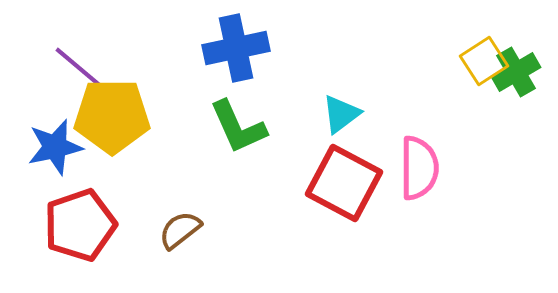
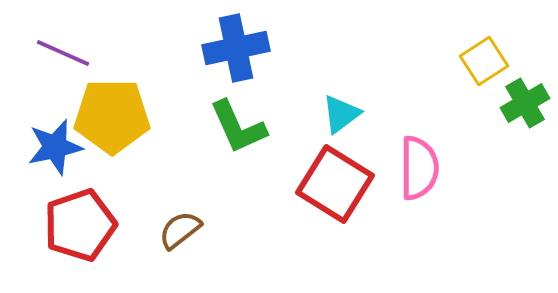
purple line: moved 15 px left, 14 px up; rotated 16 degrees counterclockwise
green cross: moved 9 px right, 31 px down
red square: moved 9 px left, 1 px down; rotated 4 degrees clockwise
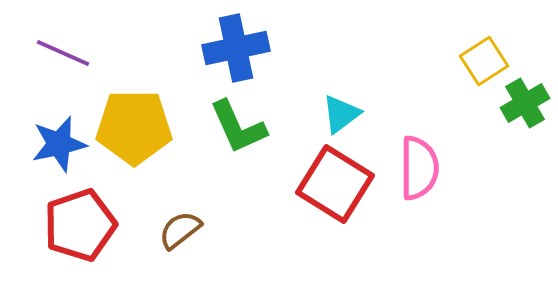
yellow pentagon: moved 22 px right, 11 px down
blue star: moved 4 px right, 3 px up
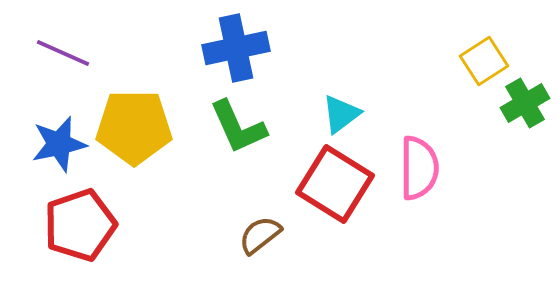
brown semicircle: moved 80 px right, 5 px down
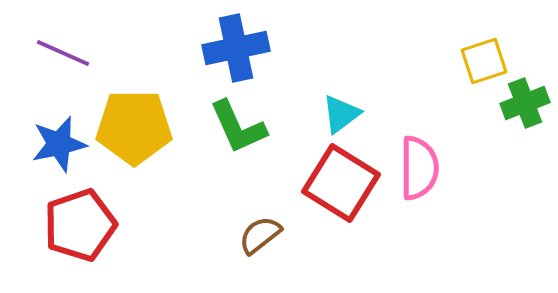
yellow square: rotated 15 degrees clockwise
green cross: rotated 9 degrees clockwise
red square: moved 6 px right, 1 px up
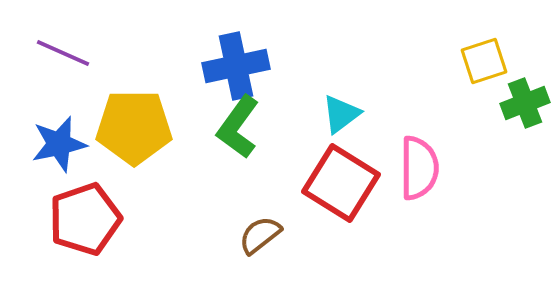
blue cross: moved 18 px down
green L-shape: rotated 60 degrees clockwise
red pentagon: moved 5 px right, 6 px up
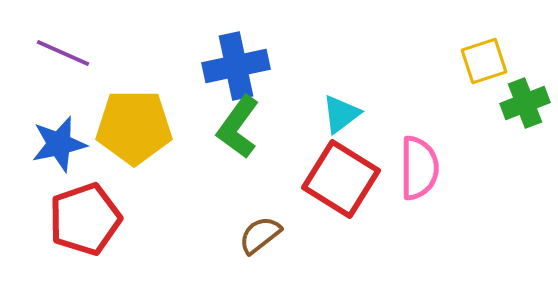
red square: moved 4 px up
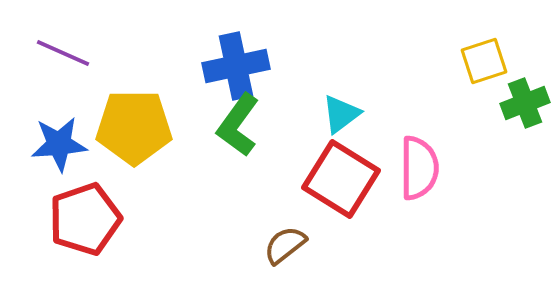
green L-shape: moved 2 px up
blue star: rotated 8 degrees clockwise
brown semicircle: moved 25 px right, 10 px down
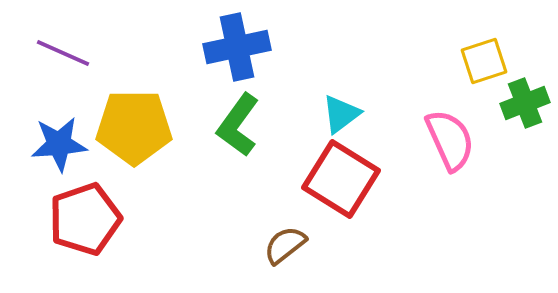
blue cross: moved 1 px right, 19 px up
pink semicircle: moved 31 px right, 28 px up; rotated 24 degrees counterclockwise
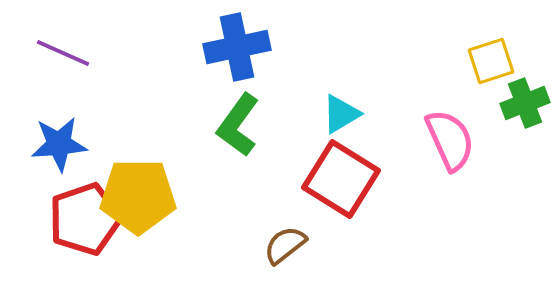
yellow square: moved 7 px right
cyan triangle: rotated 6 degrees clockwise
yellow pentagon: moved 4 px right, 69 px down
